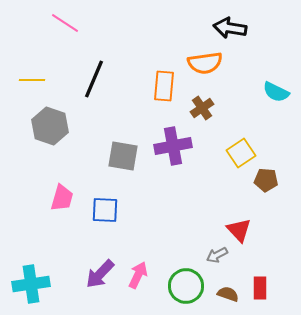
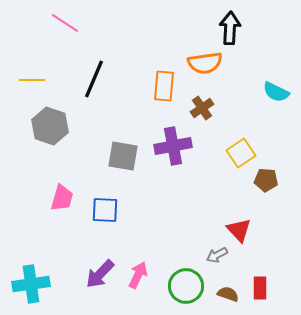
black arrow: rotated 84 degrees clockwise
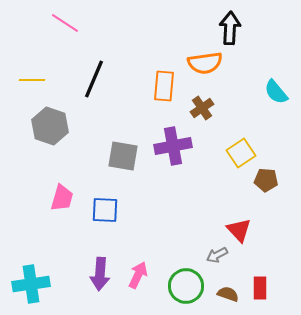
cyan semicircle: rotated 24 degrees clockwise
purple arrow: rotated 40 degrees counterclockwise
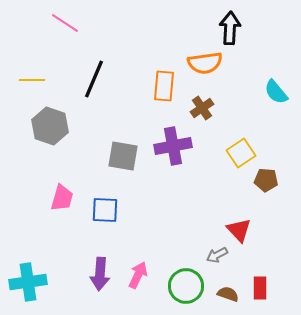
cyan cross: moved 3 px left, 2 px up
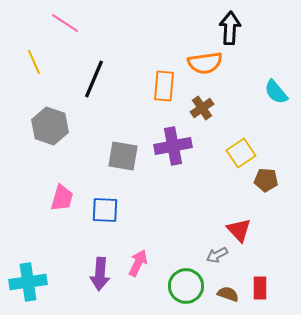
yellow line: moved 2 px right, 18 px up; rotated 65 degrees clockwise
pink arrow: moved 12 px up
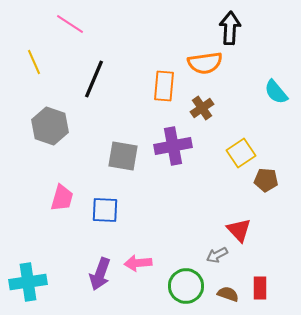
pink line: moved 5 px right, 1 px down
pink arrow: rotated 120 degrees counterclockwise
purple arrow: rotated 16 degrees clockwise
